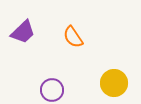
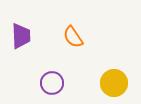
purple trapezoid: moved 2 px left, 4 px down; rotated 48 degrees counterclockwise
purple circle: moved 7 px up
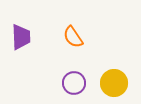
purple trapezoid: moved 1 px down
purple circle: moved 22 px right
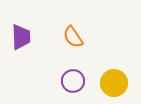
purple circle: moved 1 px left, 2 px up
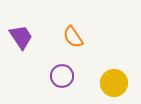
purple trapezoid: rotated 32 degrees counterclockwise
purple circle: moved 11 px left, 5 px up
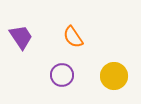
purple circle: moved 1 px up
yellow circle: moved 7 px up
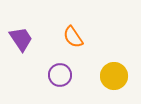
purple trapezoid: moved 2 px down
purple circle: moved 2 px left
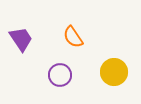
yellow circle: moved 4 px up
